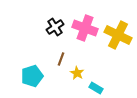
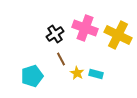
black cross: moved 7 px down
brown line: rotated 48 degrees counterclockwise
cyan rectangle: moved 14 px up; rotated 16 degrees counterclockwise
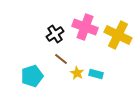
pink cross: moved 1 px up
brown line: rotated 24 degrees counterclockwise
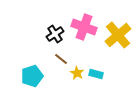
pink cross: moved 1 px left
yellow cross: rotated 24 degrees clockwise
